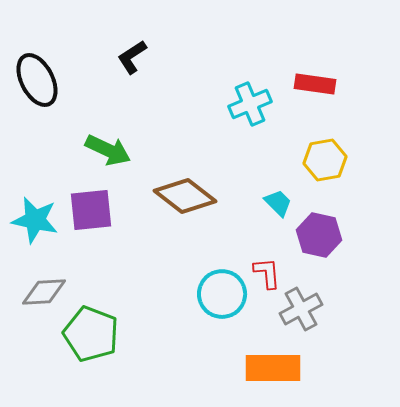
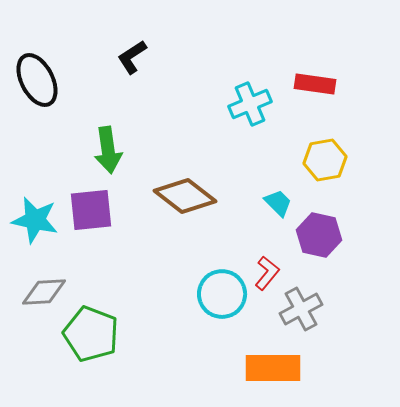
green arrow: rotated 57 degrees clockwise
red L-shape: rotated 44 degrees clockwise
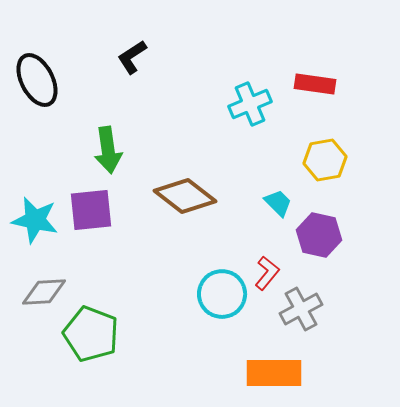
orange rectangle: moved 1 px right, 5 px down
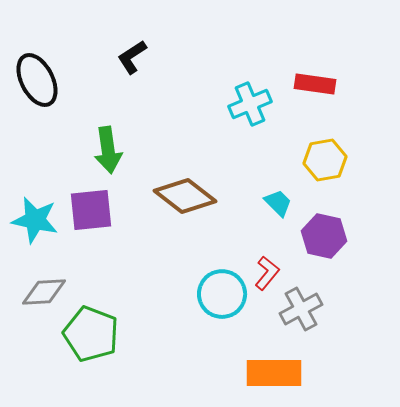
purple hexagon: moved 5 px right, 1 px down
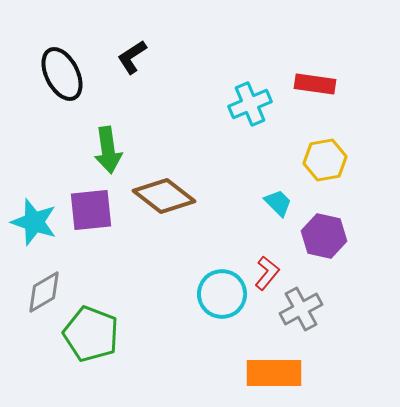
black ellipse: moved 25 px right, 6 px up
brown diamond: moved 21 px left
cyan star: moved 1 px left, 2 px down; rotated 6 degrees clockwise
gray diamond: rotated 27 degrees counterclockwise
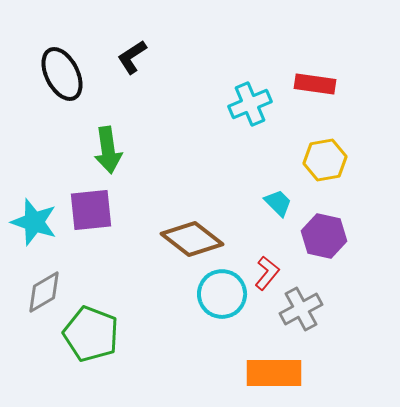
brown diamond: moved 28 px right, 43 px down
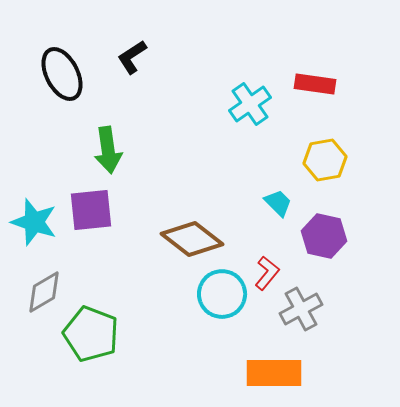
cyan cross: rotated 12 degrees counterclockwise
